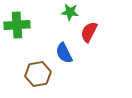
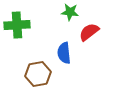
red semicircle: rotated 25 degrees clockwise
blue semicircle: rotated 20 degrees clockwise
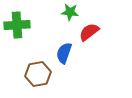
blue semicircle: rotated 25 degrees clockwise
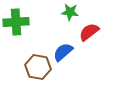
green cross: moved 1 px left, 3 px up
blue semicircle: moved 1 px left, 1 px up; rotated 30 degrees clockwise
brown hexagon: moved 7 px up; rotated 20 degrees clockwise
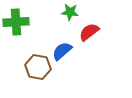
blue semicircle: moved 1 px left, 1 px up
